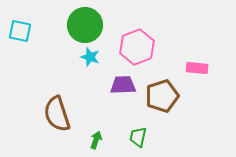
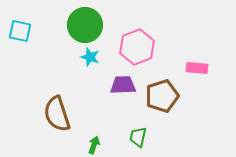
green arrow: moved 2 px left, 5 px down
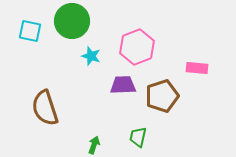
green circle: moved 13 px left, 4 px up
cyan square: moved 10 px right
cyan star: moved 1 px right, 1 px up
brown semicircle: moved 12 px left, 6 px up
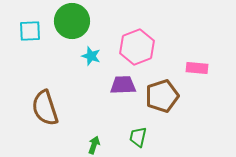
cyan square: rotated 15 degrees counterclockwise
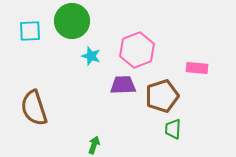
pink hexagon: moved 3 px down
brown semicircle: moved 11 px left
green trapezoid: moved 35 px right, 8 px up; rotated 10 degrees counterclockwise
